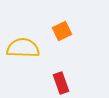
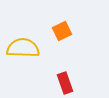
red rectangle: moved 4 px right
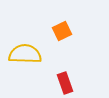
yellow semicircle: moved 2 px right, 6 px down
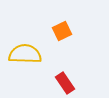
red rectangle: rotated 15 degrees counterclockwise
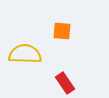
orange square: rotated 30 degrees clockwise
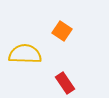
orange square: rotated 30 degrees clockwise
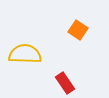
orange square: moved 16 px right, 1 px up
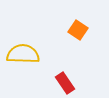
yellow semicircle: moved 2 px left
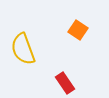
yellow semicircle: moved 5 px up; rotated 112 degrees counterclockwise
